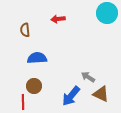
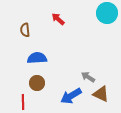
red arrow: rotated 48 degrees clockwise
brown circle: moved 3 px right, 3 px up
blue arrow: rotated 20 degrees clockwise
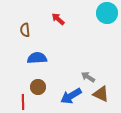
brown circle: moved 1 px right, 4 px down
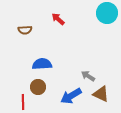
brown semicircle: rotated 88 degrees counterclockwise
blue semicircle: moved 5 px right, 6 px down
gray arrow: moved 1 px up
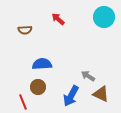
cyan circle: moved 3 px left, 4 px down
blue arrow: rotated 30 degrees counterclockwise
red line: rotated 21 degrees counterclockwise
